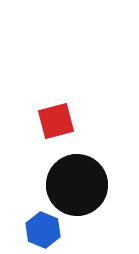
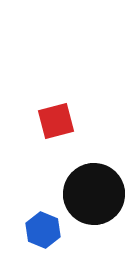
black circle: moved 17 px right, 9 px down
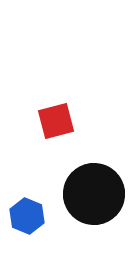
blue hexagon: moved 16 px left, 14 px up
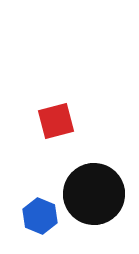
blue hexagon: moved 13 px right
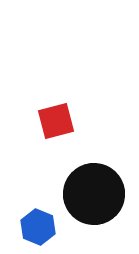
blue hexagon: moved 2 px left, 11 px down
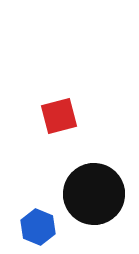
red square: moved 3 px right, 5 px up
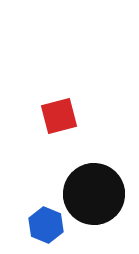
blue hexagon: moved 8 px right, 2 px up
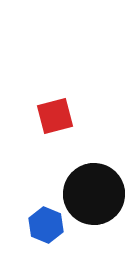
red square: moved 4 px left
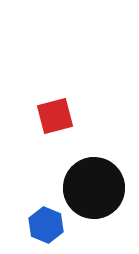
black circle: moved 6 px up
